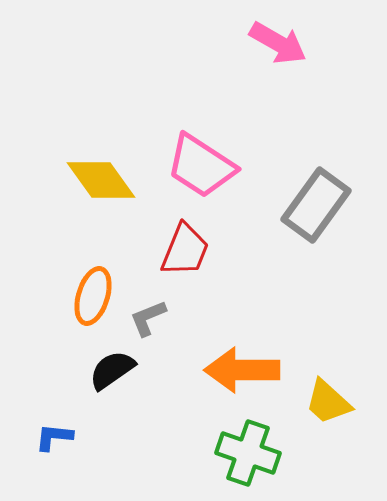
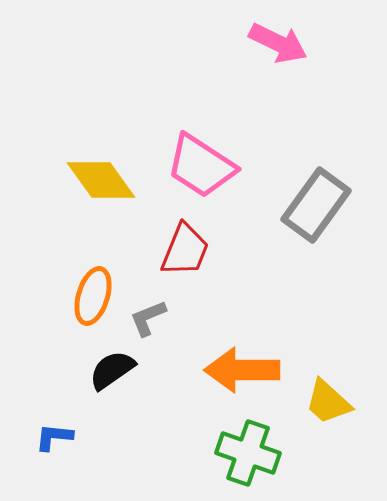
pink arrow: rotated 4 degrees counterclockwise
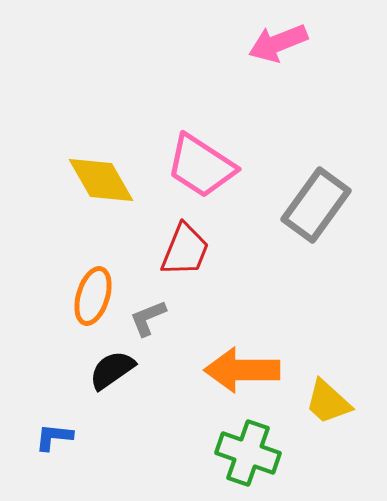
pink arrow: rotated 132 degrees clockwise
yellow diamond: rotated 6 degrees clockwise
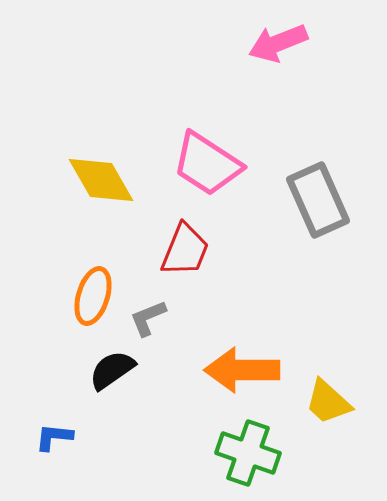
pink trapezoid: moved 6 px right, 2 px up
gray rectangle: moved 2 px right, 5 px up; rotated 60 degrees counterclockwise
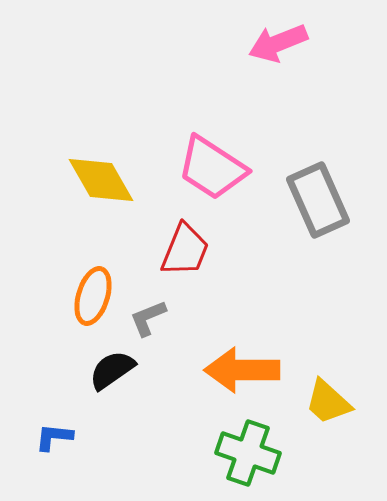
pink trapezoid: moved 5 px right, 4 px down
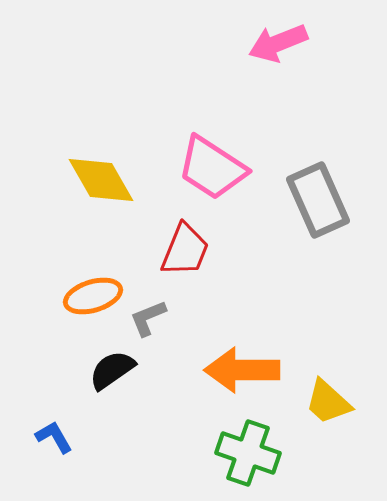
orange ellipse: rotated 56 degrees clockwise
blue L-shape: rotated 54 degrees clockwise
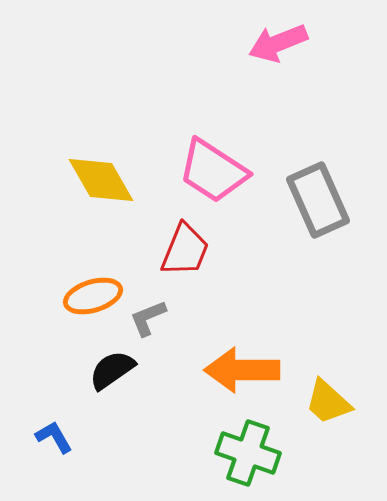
pink trapezoid: moved 1 px right, 3 px down
